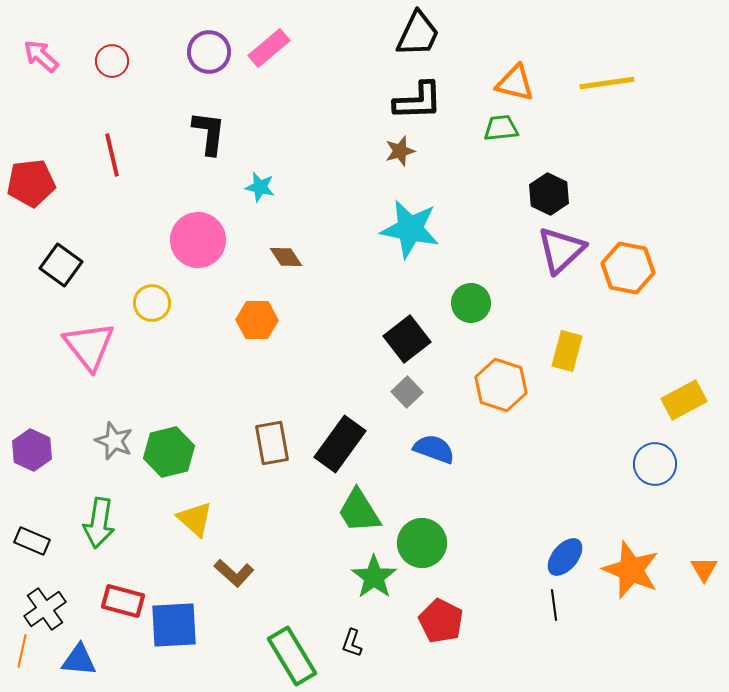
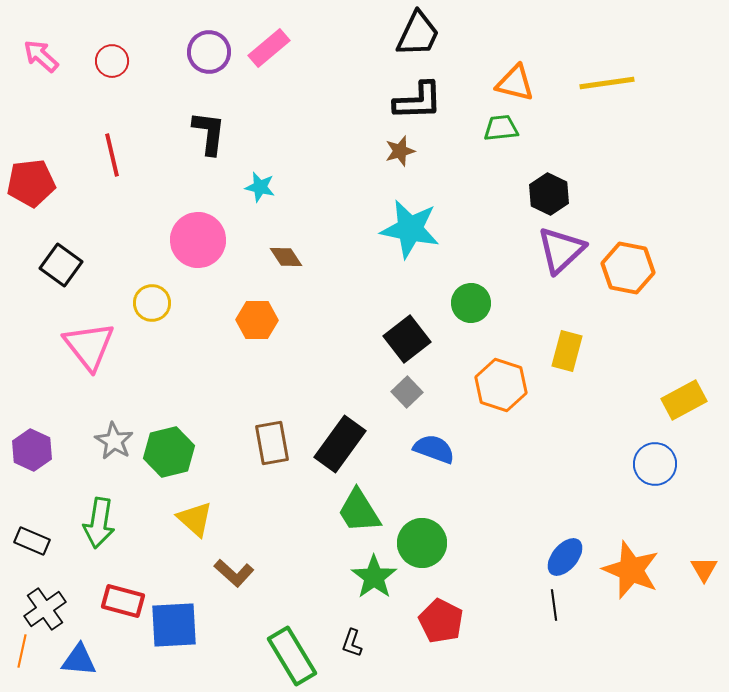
gray star at (114, 441): rotated 9 degrees clockwise
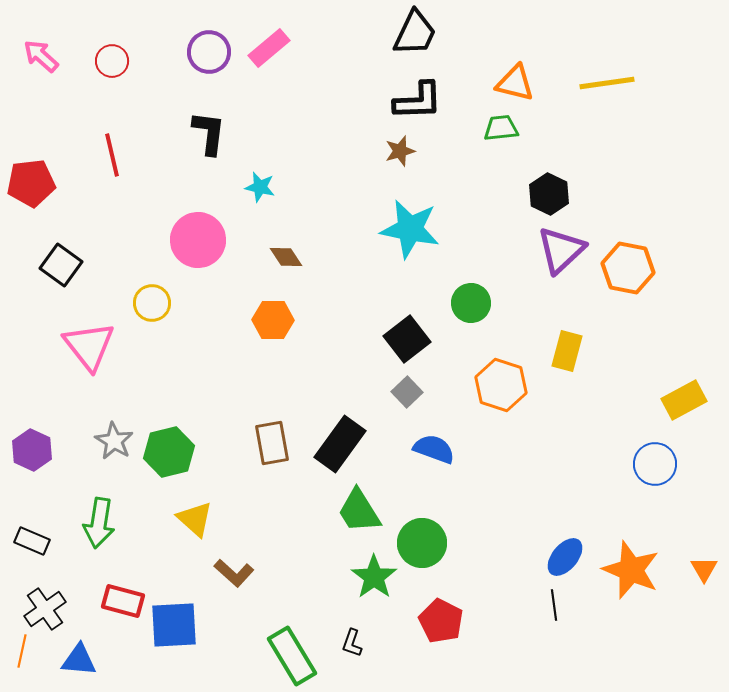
black trapezoid at (418, 34): moved 3 px left, 1 px up
orange hexagon at (257, 320): moved 16 px right
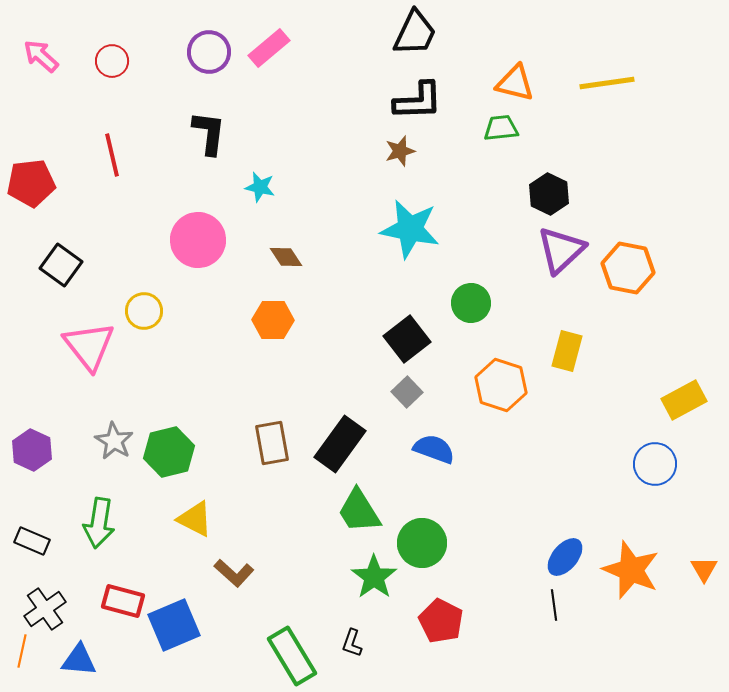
yellow circle at (152, 303): moved 8 px left, 8 px down
yellow triangle at (195, 519): rotated 15 degrees counterclockwise
blue square at (174, 625): rotated 20 degrees counterclockwise
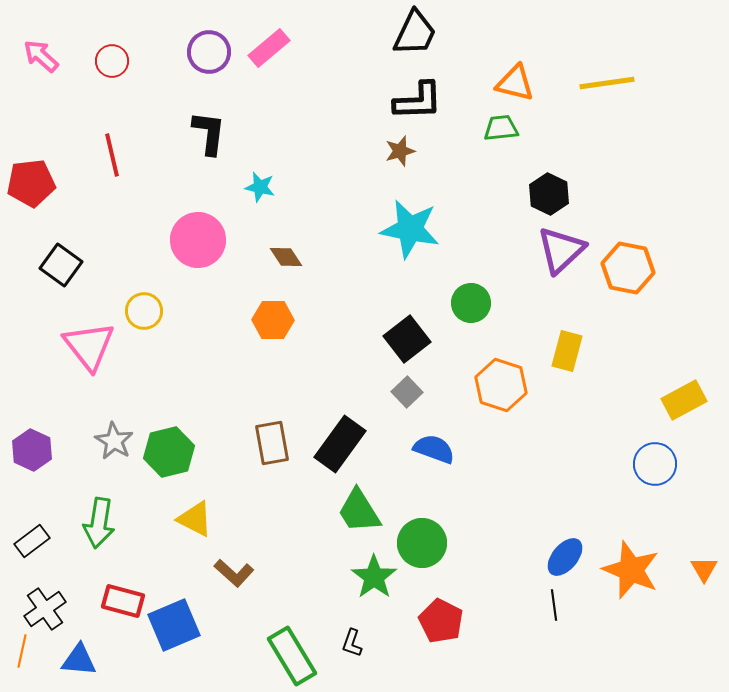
black rectangle at (32, 541): rotated 60 degrees counterclockwise
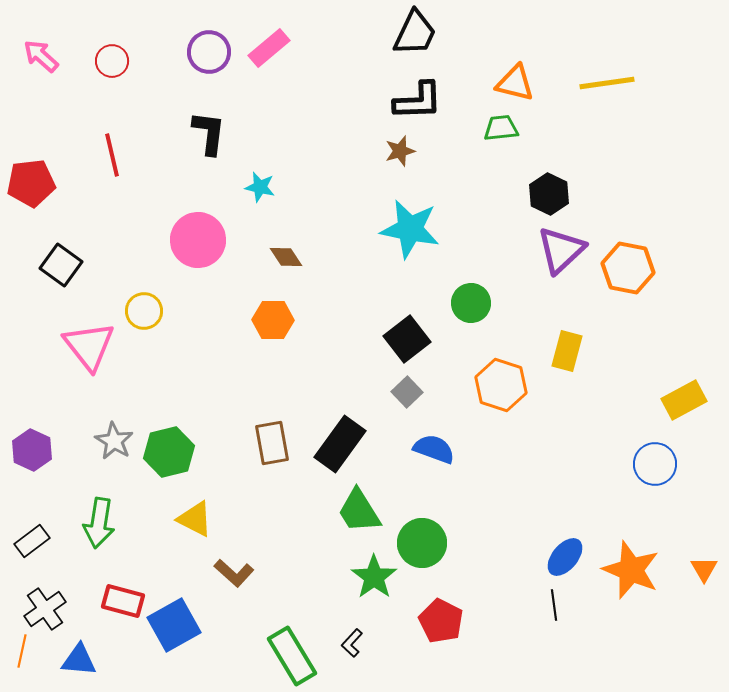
blue square at (174, 625): rotated 6 degrees counterclockwise
black L-shape at (352, 643): rotated 24 degrees clockwise
